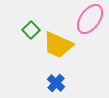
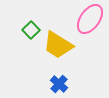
yellow trapezoid: rotated 8 degrees clockwise
blue cross: moved 3 px right, 1 px down
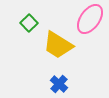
green square: moved 2 px left, 7 px up
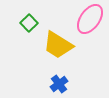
blue cross: rotated 12 degrees clockwise
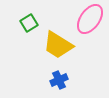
green square: rotated 12 degrees clockwise
blue cross: moved 4 px up; rotated 12 degrees clockwise
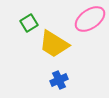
pink ellipse: rotated 20 degrees clockwise
yellow trapezoid: moved 4 px left, 1 px up
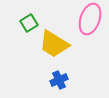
pink ellipse: rotated 36 degrees counterclockwise
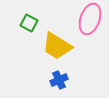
green square: rotated 30 degrees counterclockwise
yellow trapezoid: moved 3 px right, 2 px down
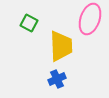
yellow trapezoid: moved 4 px right; rotated 124 degrees counterclockwise
blue cross: moved 2 px left, 1 px up
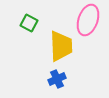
pink ellipse: moved 2 px left, 1 px down
